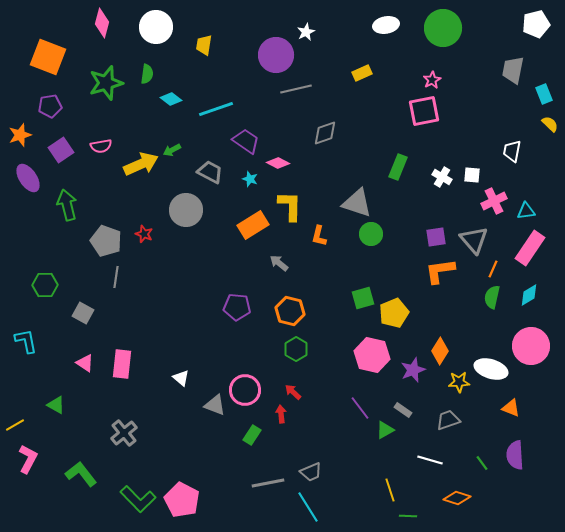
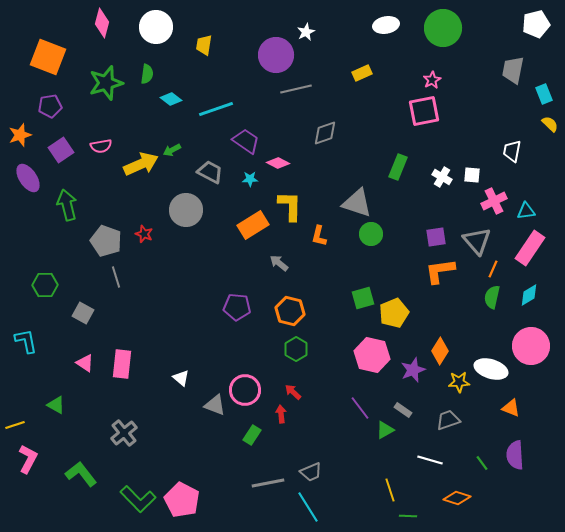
cyan star at (250, 179): rotated 21 degrees counterclockwise
gray triangle at (474, 240): moved 3 px right, 1 px down
gray line at (116, 277): rotated 25 degrees counterclockwise
yellow line at (15, 425): rotated 12 degrees clockwise
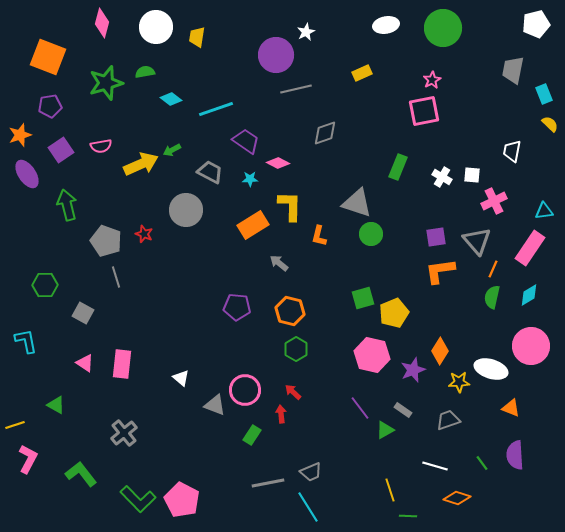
yellow trapezoid at (204, 45): moved 7 px left, 8 px up
green semicircle at (147, 74): moved 2 px left, 2 px up; rotated 108 degrees counterclockwise
purple ellipse at (28, 178): moved 1 px left, 4 px up
cyan triangle at (526, 211): moved 18 px right
white line at (430, 460): moved 5 px right, 6 px down
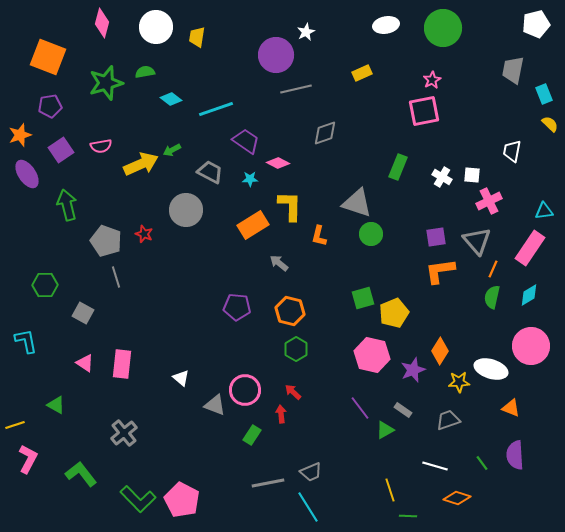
pink cross at (494, 201): moved 5 px left
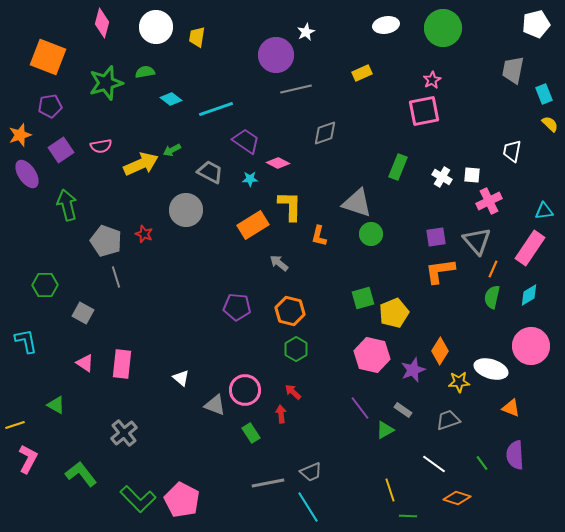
green rectangle at (252, 435): moved 1 px left, 2 px up; rotated 66 degrees counterclockwise
white line at (435, 466): moved 1 px left, 2 px up; rotated 20 degrees clockwise
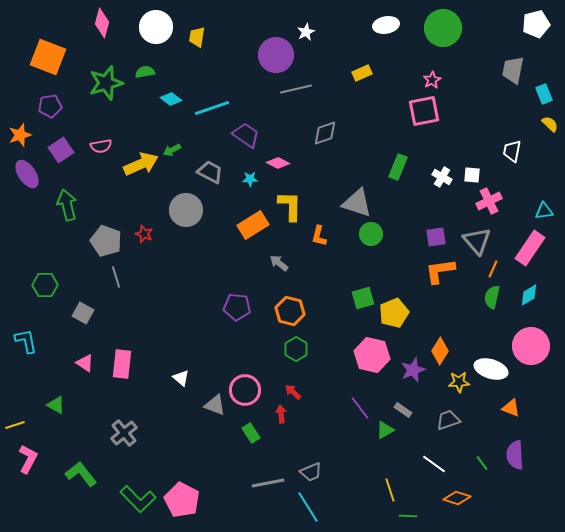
cyan line at (216, 109): moved 4 px left, 1 px up
purple trapezoid at (246, 141): moved 6 px up
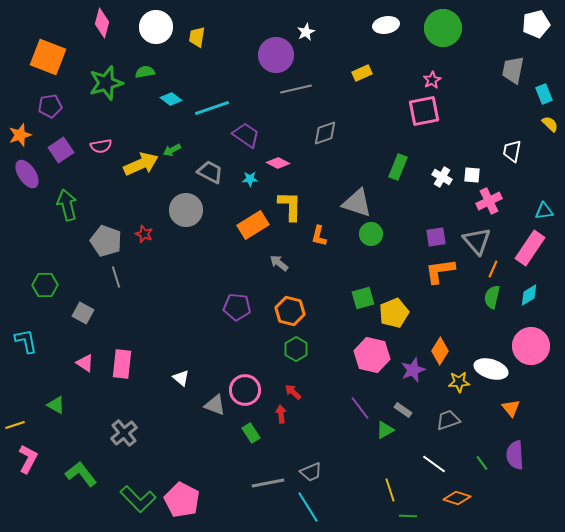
orange triangle at (511, 408): rotated 30 degrees clockwise
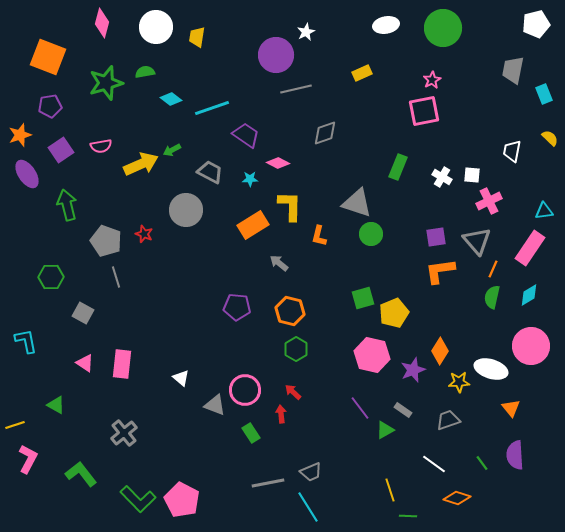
yellow semicircle at (550, 124): moved 14 px down
green hexagon at (45, 285): moved 6 px right, 8 px up
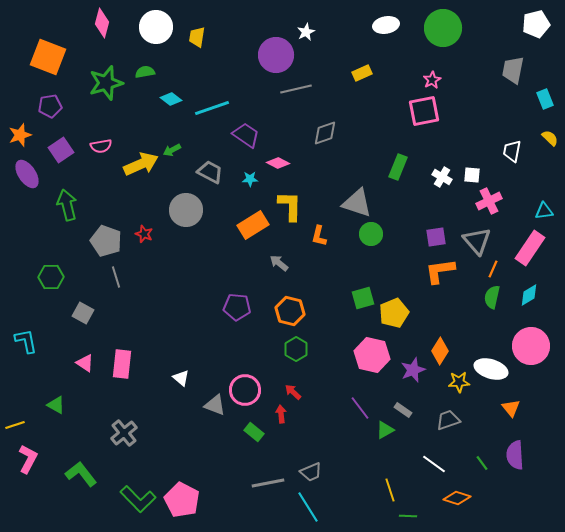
cyan rectangle at (544, 94): moved 1 px right, 5 px down
green rectangle at (251, 433): moved 3 px right, 1 px up; rotated 18 degrees counterclockwise
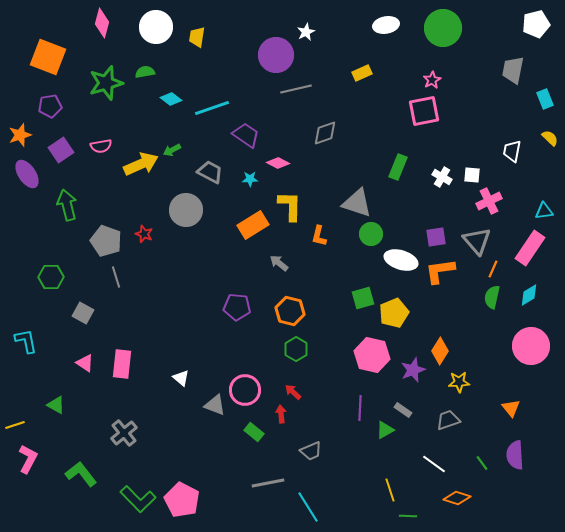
white ellipse at (491, 369): moved 90 px left, 109 px up
purple line at (360, 408): rotated 40 degrees clockwise
gray trapezoid at (311, 472): moved 21 px up
